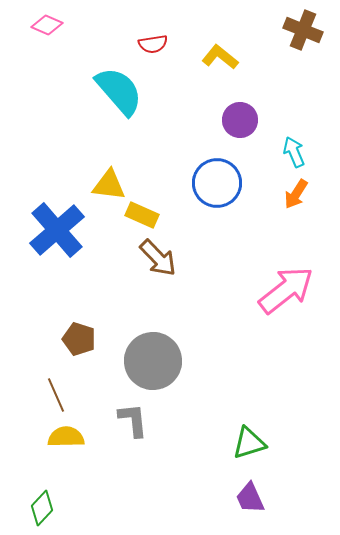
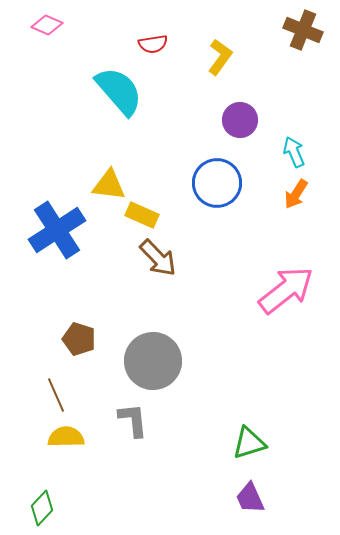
yellow L-shape: rotated 87 degrees clockwise
blue cross: rotated 8 degrees clockwise
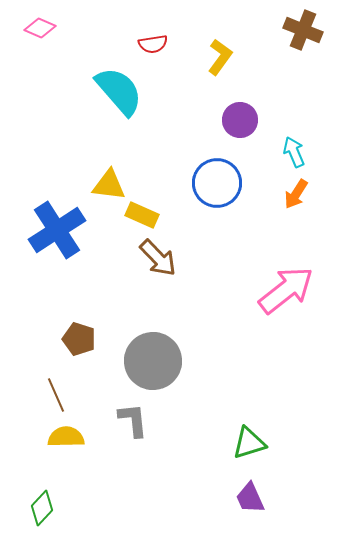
pink diamond: moved 7 px left, 3 px down
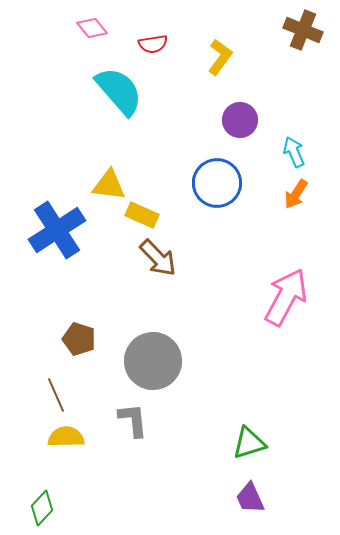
pink diamond: moved 52 px right; rotated 28 degrees clockwise
pink arrow: moved 7 px down; rotated 24 degrees counterclockwise
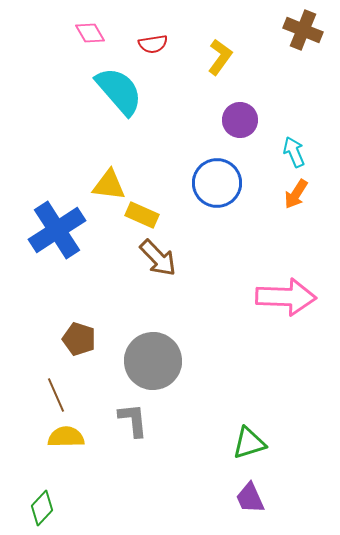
pink diamond: moved 2 px left, 5 px down; rotated 8 degrees clockwise
pink arrow: rotated 64 degrees clockwise
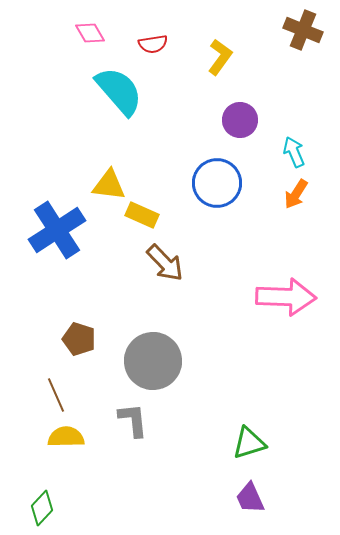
brown arrow: moved 7 px right, 5 px down
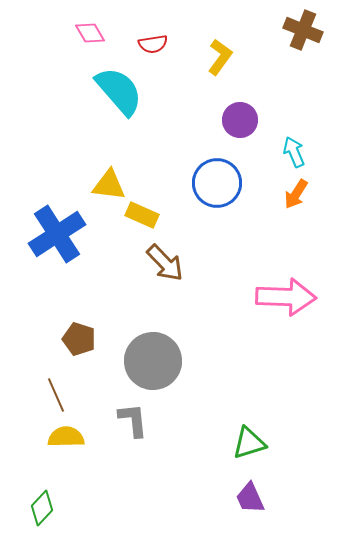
blue cross: moved 4 px down
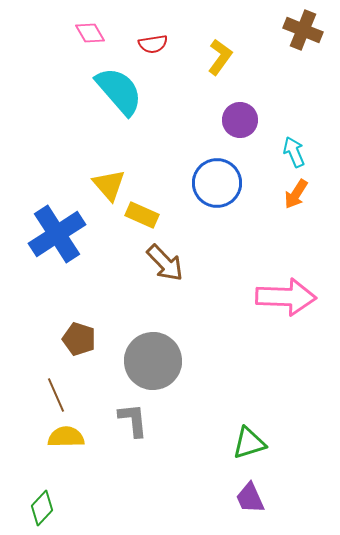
yellow triangle: rotated 42 degrees clockwise
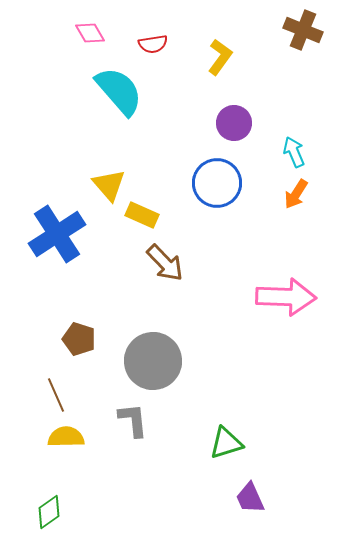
purple circle: moved 6 px left, 3 px down
green triangle: moved 23 px left
green diamond: moved 7 px right, 4 px down; rotated 12 degrees clockwise
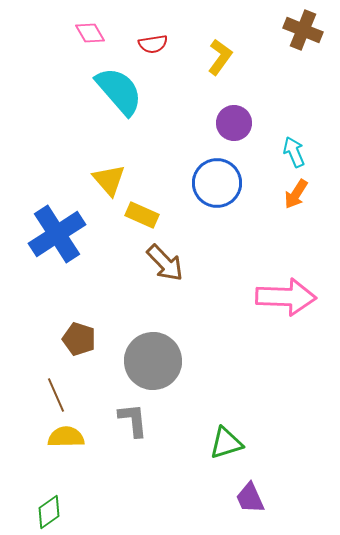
yellow triangle: moved 5 px up
